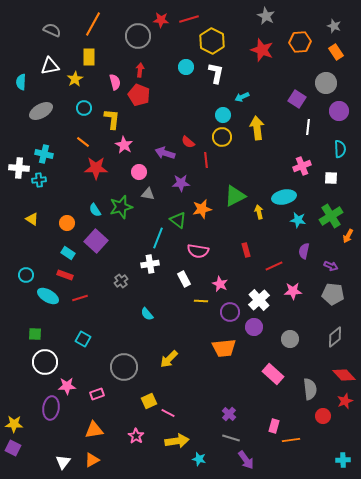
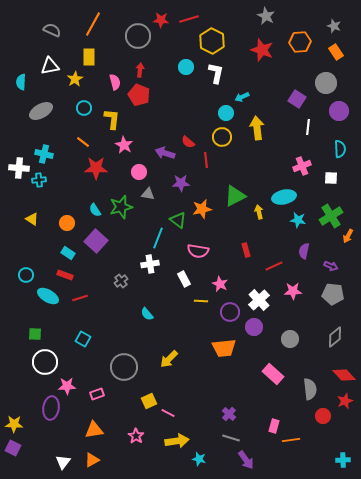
cyan circle at (223, 115): moved 3 px right, 2 px up
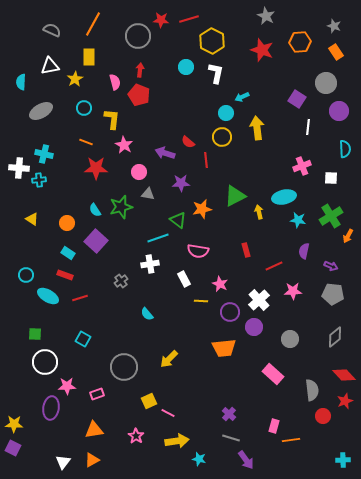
orange line at (83, 142): moved 3 px right; rotated 16 degrees counterclockwise
cyan semicircle at (340, 149): moved 5 px right
cyan line at (158, 238): rotated 50 degrees clockwise
gray semicircle at (310, 389): moved 2 px right, 1 px down
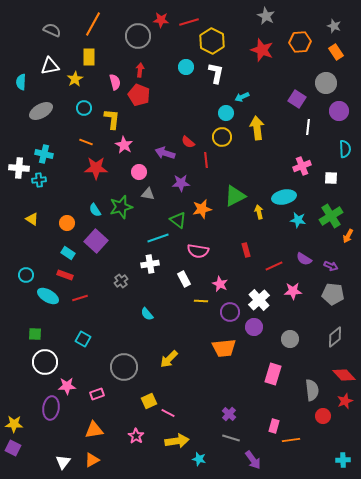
red line at (189, 19): moved 3 px down
purple semicircle at (304, 251): moved 8 px down; rotated 70 degrees counterclockwise
pink rectangle at (273, 374): rotated 65 degrees clockwise
purple arrow at (246, 460): moved 7 px right
